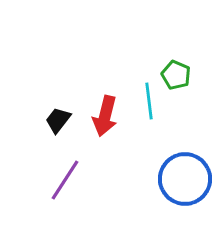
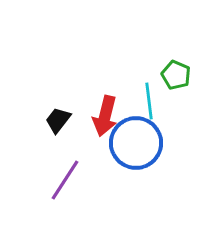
blue circle: moved 49 px left, 36 px up
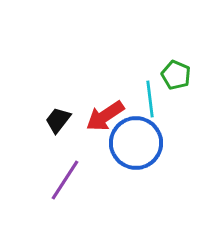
cyan line: moved 1 px right, 2 px up
red arrow: rotated 42 degrees clockwise
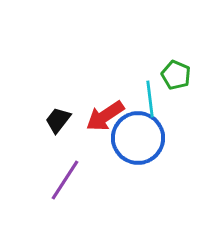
blue circle: moved 2 px right, 5 px up
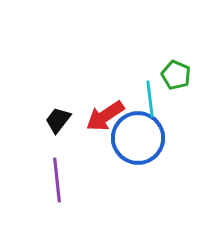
purple line: moved 8 px left; rotated 39 degrees counterclockwise
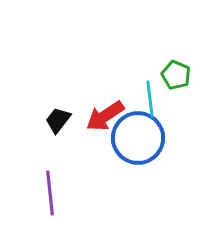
purple line: moved 7 px left, 13 px down
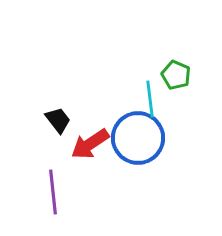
red arrow: moved 15 px left, 28 px down
black trapezoid: rotated 104 degrees clockwise
purple line: moved 3 px right, 1 px up
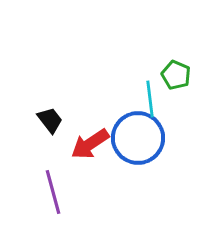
black trapezoid: moved 8 px left
purple line: rotated 9 degrees counterclockwise
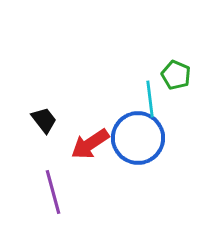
black trapezoid: moved 6 px left
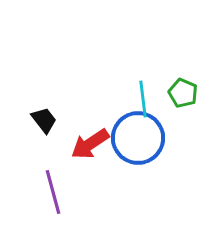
green pentagon: moved 7 px right, 18 px down
cyan line: moved 7 px left
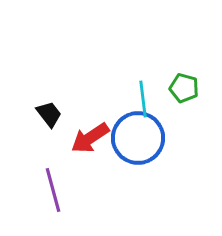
green pentagon: moved 1 px right, 5 px up; rotated 8 degrees counterclockwise
black trapezoid: moved 5 px right, 6 px up
red arrow: moved 6 px up
purple line: moved 2 px up
